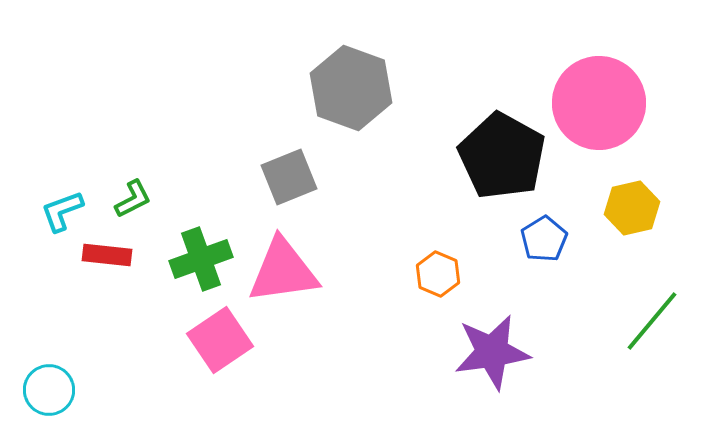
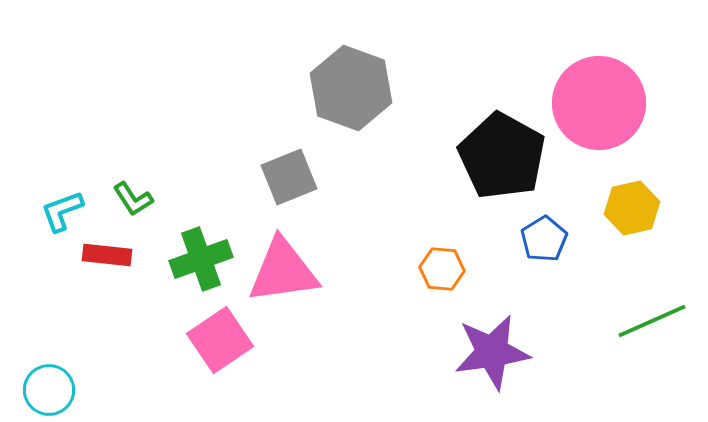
green L-shape: rotated 84 degrees clockwise
orange hexagon: moved 4 px right, 5 px up; rotated 18 degrees counterclockwise
green line: rotated 26 degrees clockwise
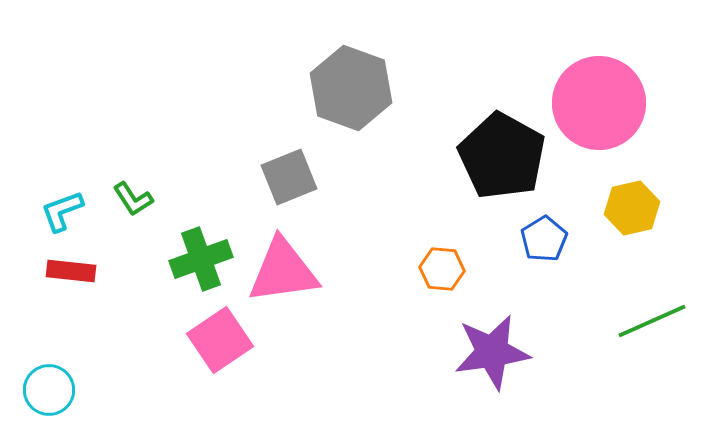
red rectangle: moved 36 px left, 16 px down
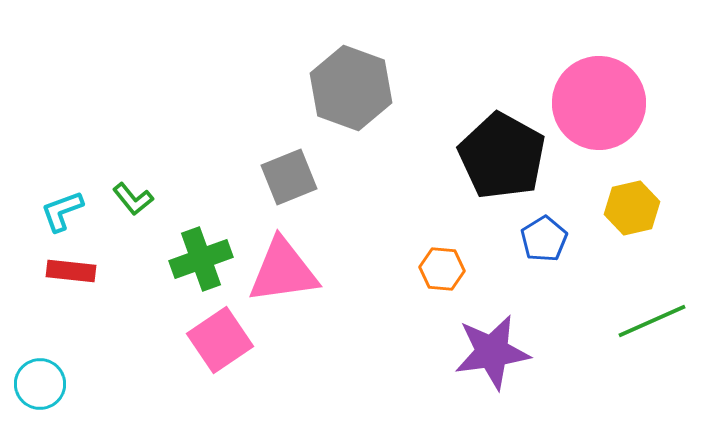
green L-shape: rotated 6 degrees counterclockwise
cyan circle: moved 9 px left, 6 px up
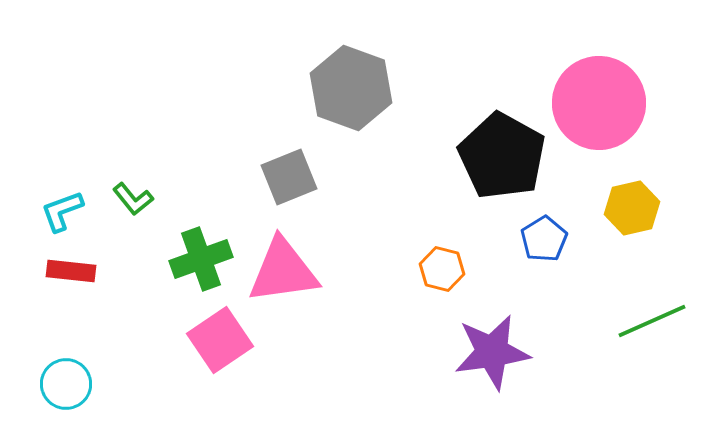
orange hexagon: rotated 9 degrees clockwise
cyan circle: moved 26 px right
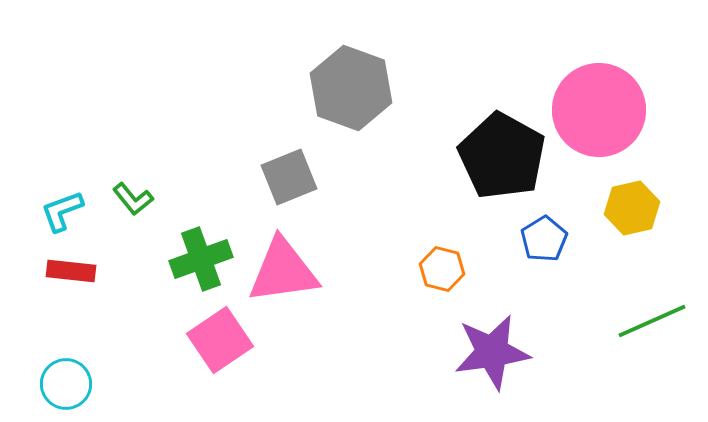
pink circle: moved 7 px down
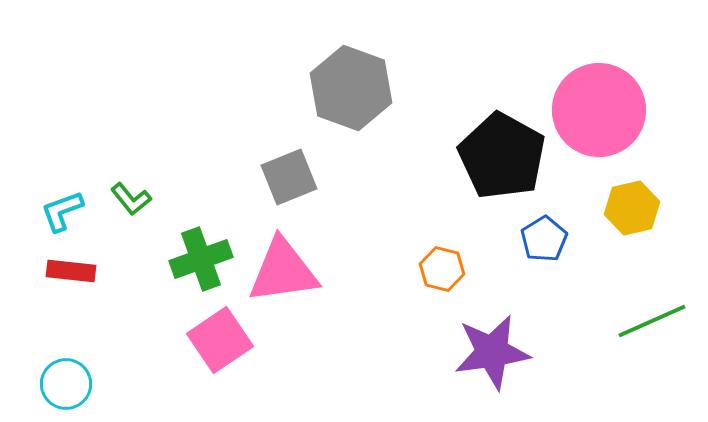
green L-shape: moved 2 px left
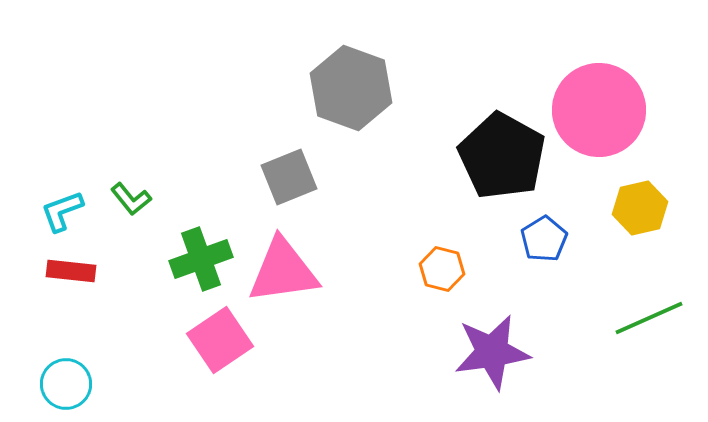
yellow hexagon: moved 8 px right
green line: moved 3 px left, 3 px up
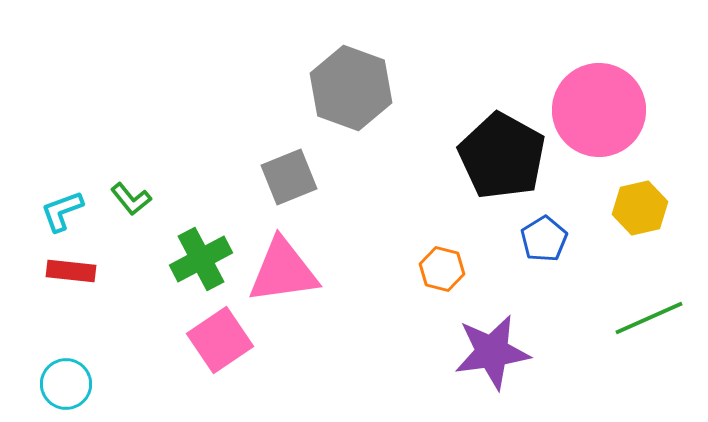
green cross: rotated 8 degrees counterclockwise
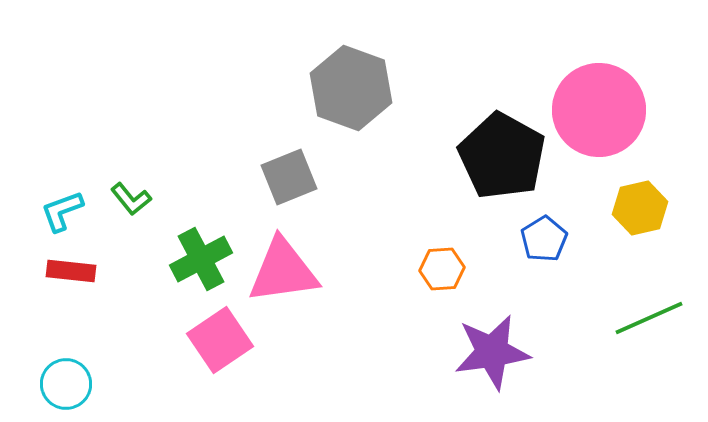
orange hexagon: rotated 18 degrees counterclockwise
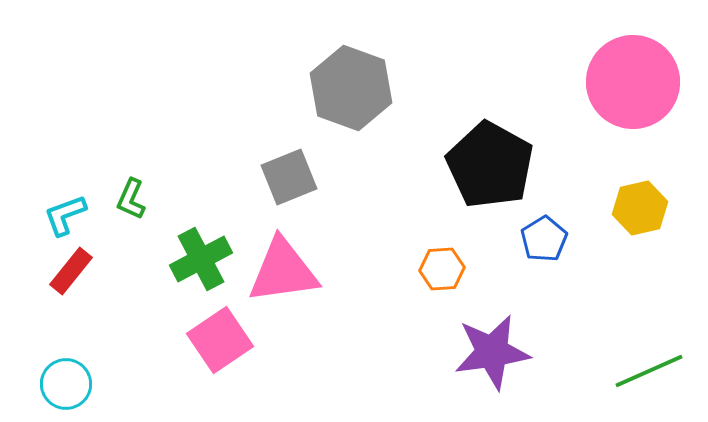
pink circle: moved 34 px right, 28 px up
black pentagon: moved 12 px left, 9 px down
green L-shape: rotated 63 degrees clockwise
cyan L-shape: moved 3 px right, 4 px down
red rectangle: rotated 57 degrees counterclockwise
green line: moved 53 px down
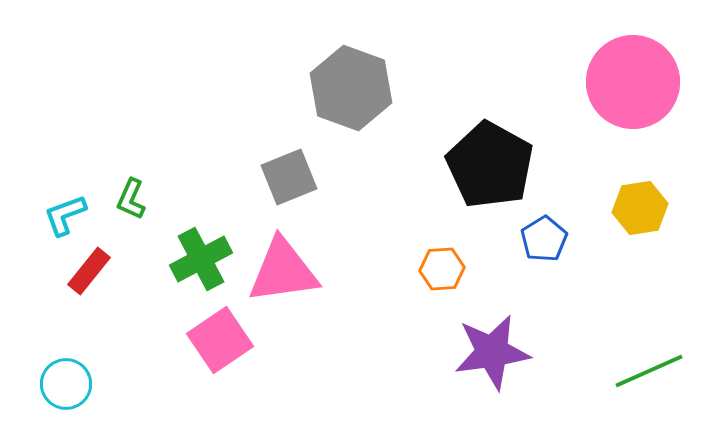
yellow hexagon: rotated 4 degrees clockwise
red rectangle: moved 18 px right
